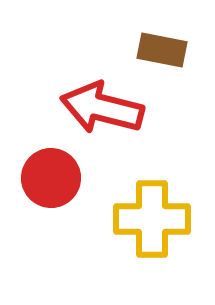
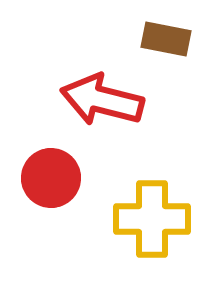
brown rectangle: moved 4 px right, 11 px up
red arrow: moved 8 px up
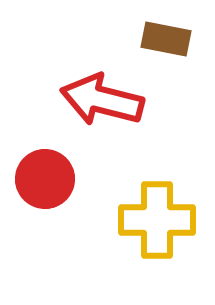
red circle: moved 6 px left, 1 px down
yellow cross: moved 5 px right, 1 px down
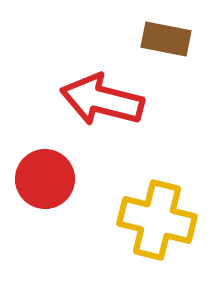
yellow cross: rotated 14 degrees clockwise
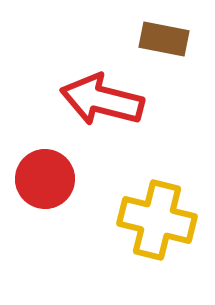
brown rectangle: moved 2 px left
